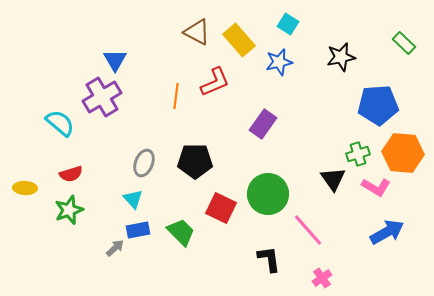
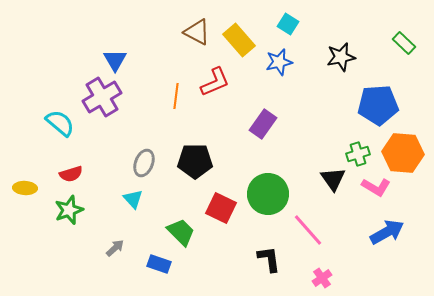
blue rectangle: moved 21 px right, 34 px down; rotated 30 degrees clockwise
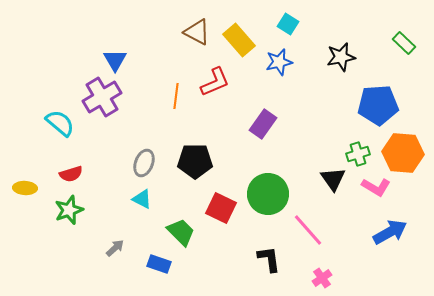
cyan triangle: moved 9 px right; rotated 20 degrees counterclockwise
blue arrow: moved 3 px right
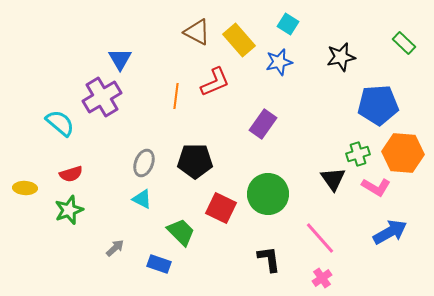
blue triangle: moved 5 px right, 1 px up
pink line: moved 12 px right, 8 px down
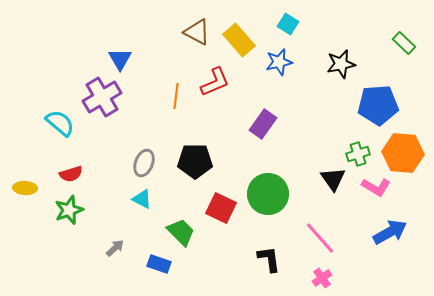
black star: moved 7 px down
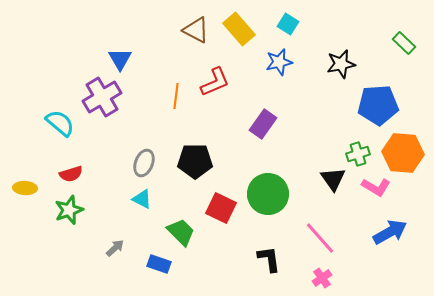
brown triangle: moved 1 px left, 2 px up
yellow rectangle: moved 11 px up
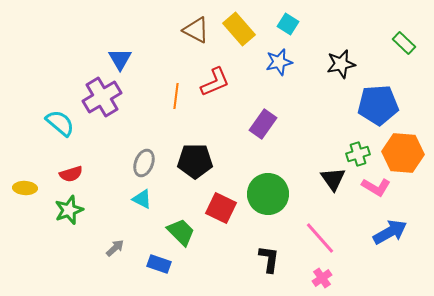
black L-shape: rotated 16 degrees clockwise
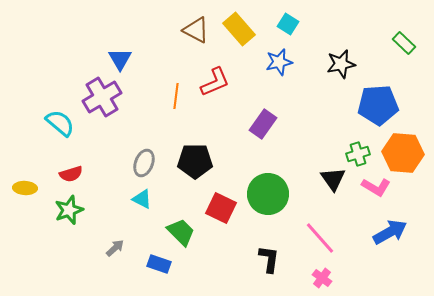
pink cross: rotated 18 degrees counterclockwise
